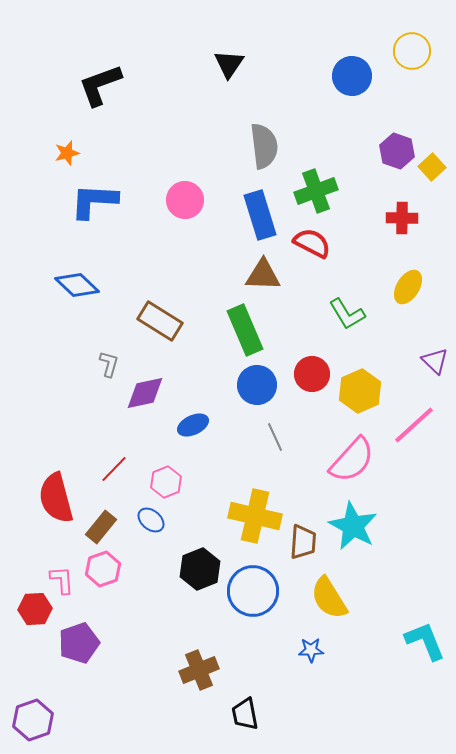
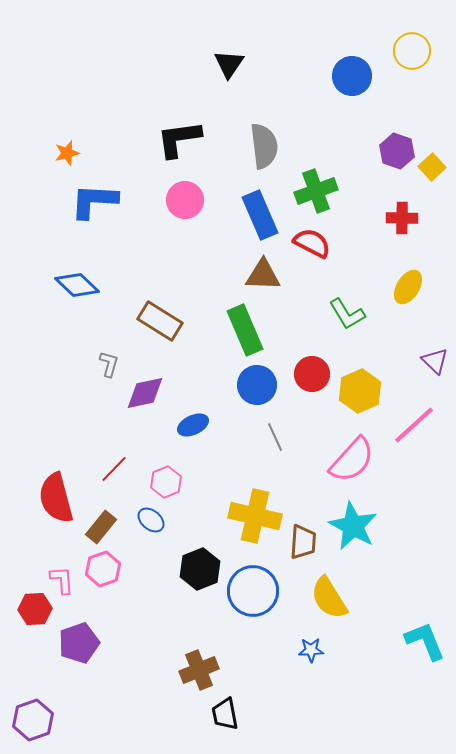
black L-shape at (100, 85): moved 79 px right, 54 px down; rotated 12 degrees clockwise
blue rectangle at (260, 215): rotated 6 degrees counterclockwise
black trapezoid at (245, 714): moved 20 px left
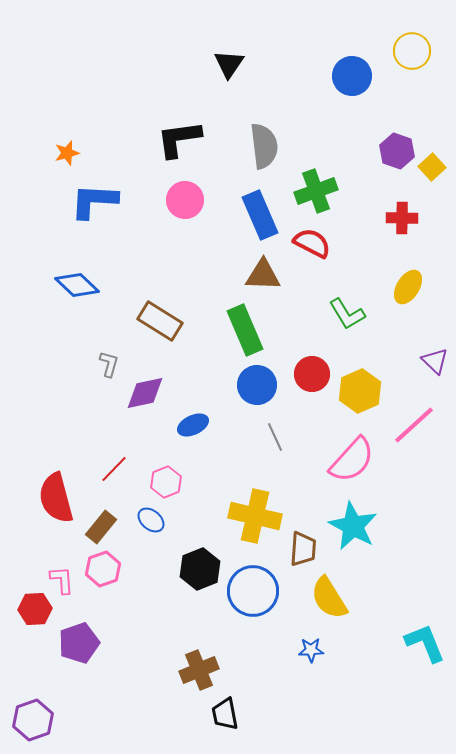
brown trapezoid at (303, 542): moved 7 px down
cyan L-shape at (425, 641): moved 2 px down
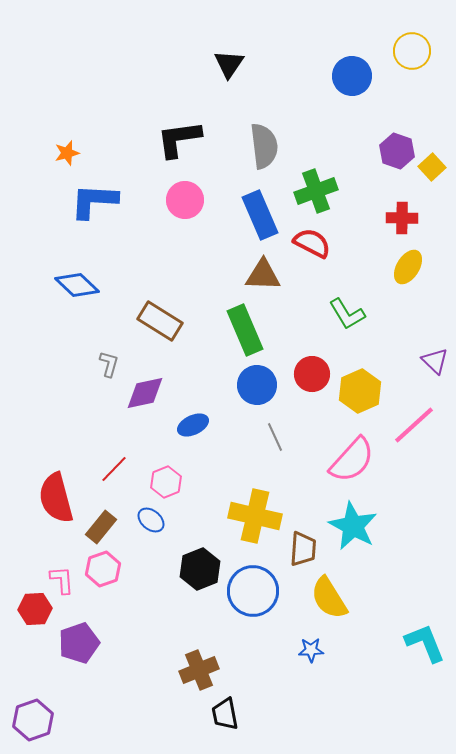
yellow ellipse at (408, 287): moved 20 px up
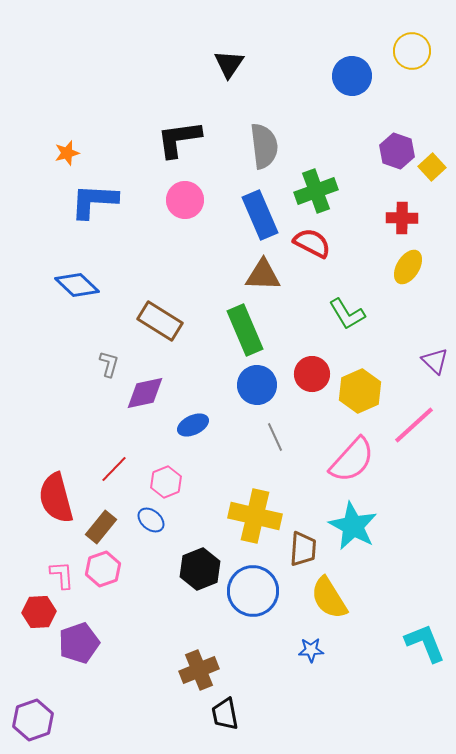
pink L-shape at (62, 580): moved 5 px up
red hexagon at (35, 609): moved 4 px right, 3 px down
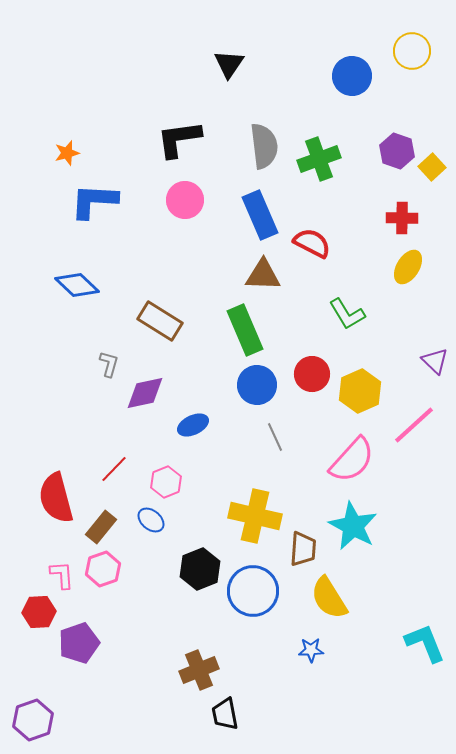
green cross at (316, 191): moved 3 px right, 32 px up
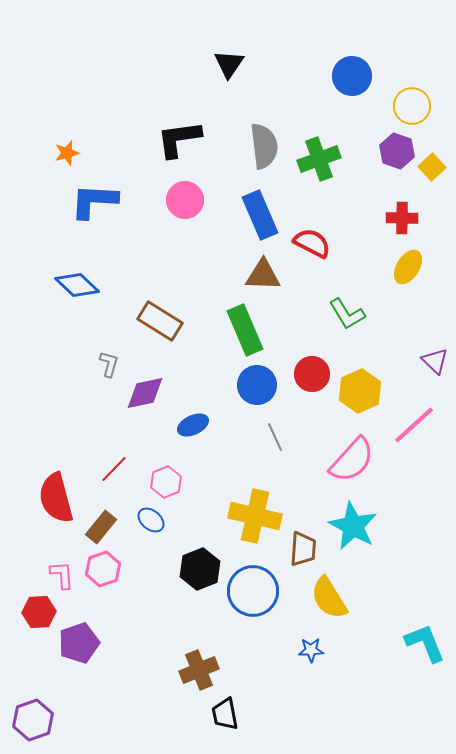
yellow circle at (412, 51): moved 55 px down
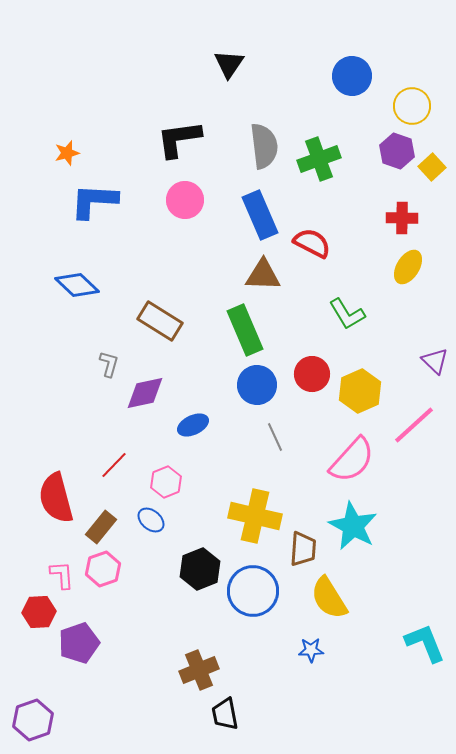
red line at (114, 469): moved 4 px up
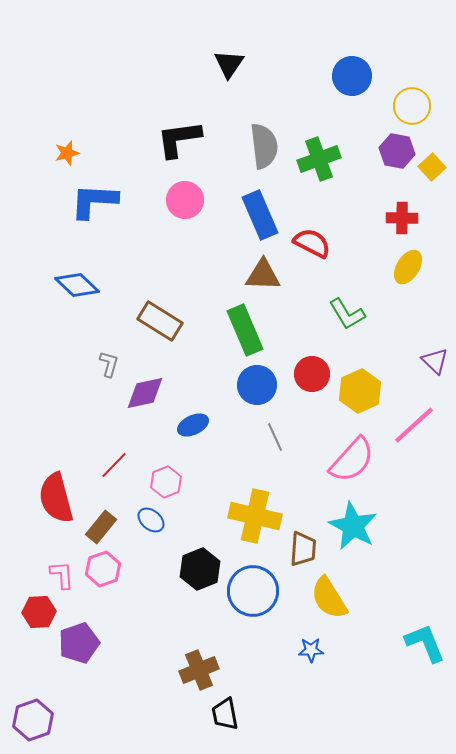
purple hexagon at (397, 151): rotated 8 degrees counterclockwise
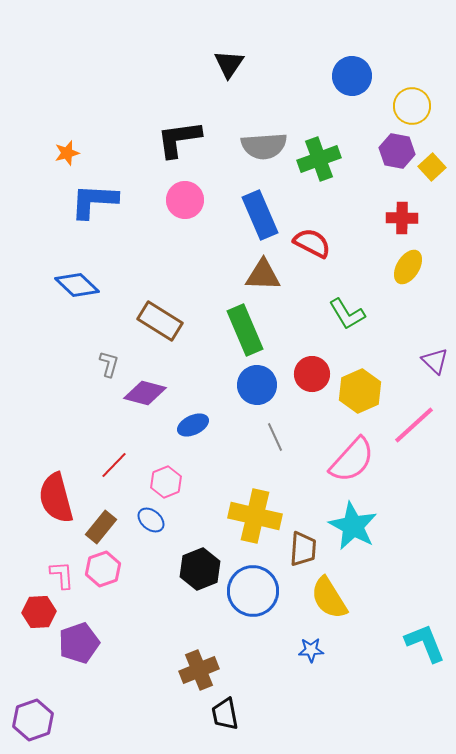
gray semicircle at (264, 146): rotated 93 degrees clockwise
purple diamond at (145, 393): rotated 27 degrees clockwise
